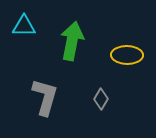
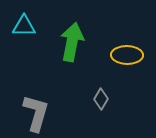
green arrow: moved 1 px down
gray L-shape: moved 9 px left, 16 px down
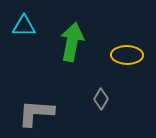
gray L-shape: rotated 102 degrees counterclockwise
